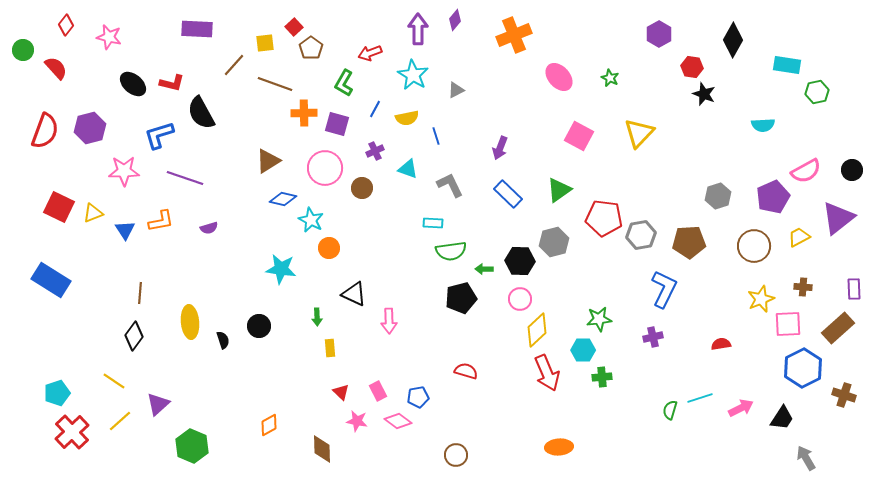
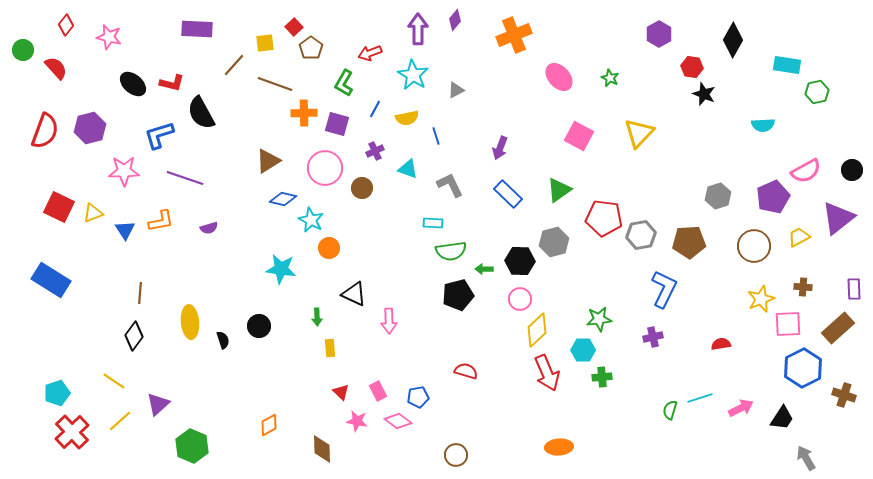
black pentagon at (461, 298): moved 3 px left, 3 px up
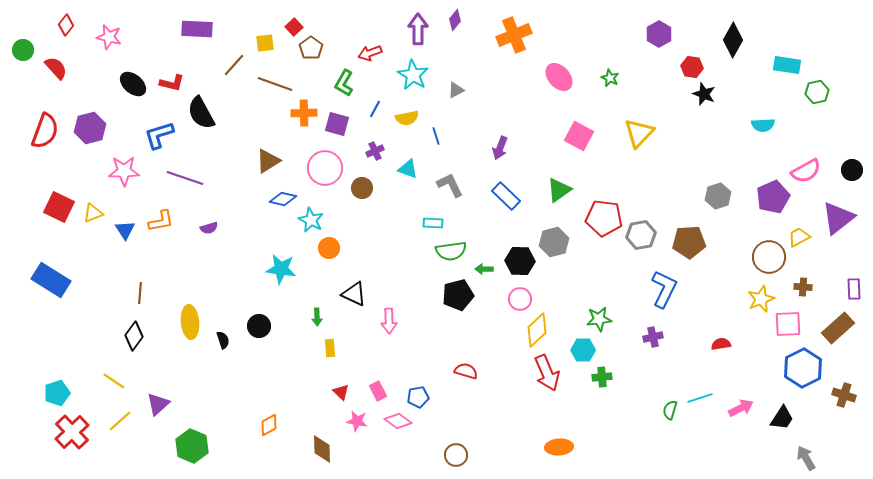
blue rectangle at (508, 194): moved 2 px left, 2 px down
brown circle at (754, 246): moved 15 px right, 11 px down
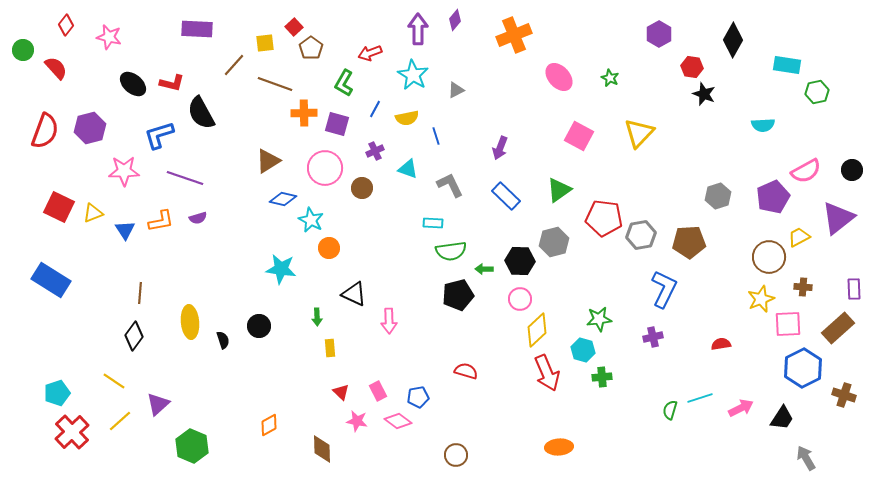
purple semicircle at (209, 228): moved 11 px left, 10 px up
cyan hexagon at (583, 350): rotated 15 degrees clockwise
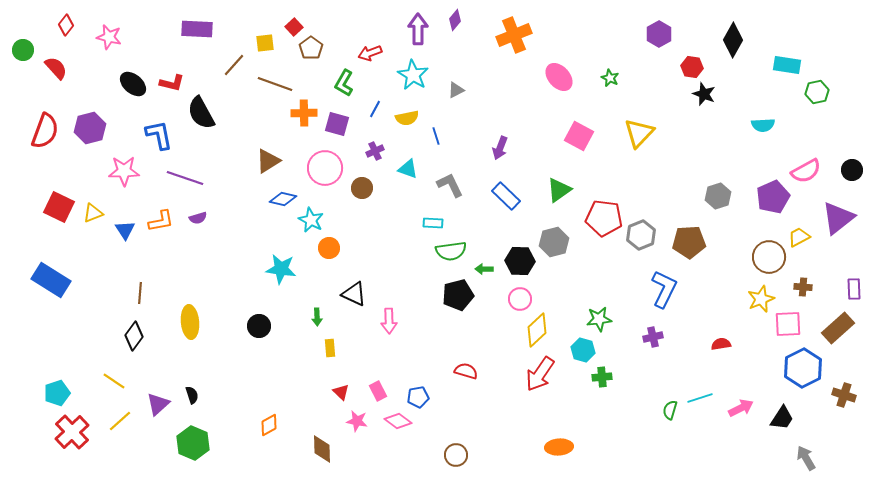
blue L-shape at (159, 135): rotated 96 degrees clockwise
gray hexagon at (641, 235): rotated 12 degrees counterclockwise
black semicircle at (223, 340): moved 31 px left, 55 px down
red arrow at (547, 373): moved 7 px left, 1 px down; rotated 57 degrees clockwise
green hexagon at (192, 446): moved 1 px right, 3 px up
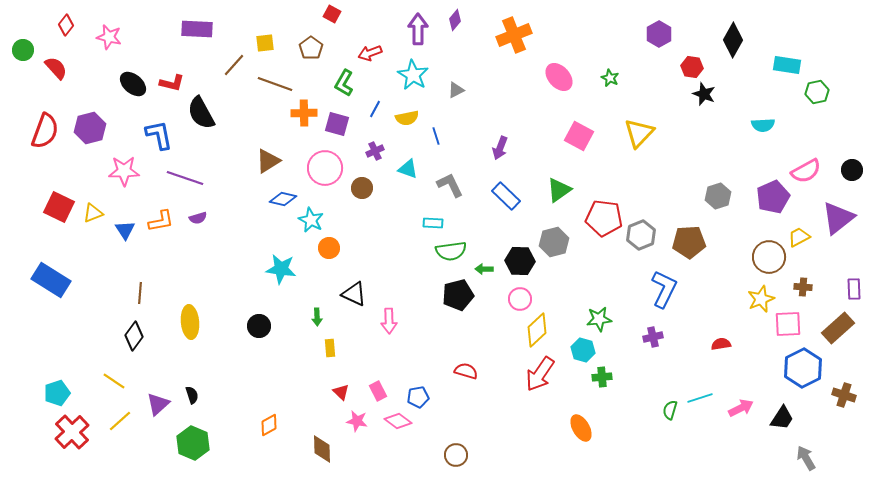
red square at (294, 27): moved 38 px right, 13 px up; rotated 18 degrees counterclockwise
orange ellipse at (559, 447): moved 22 px right, 19 px up; rotated 64 degrees clockwise
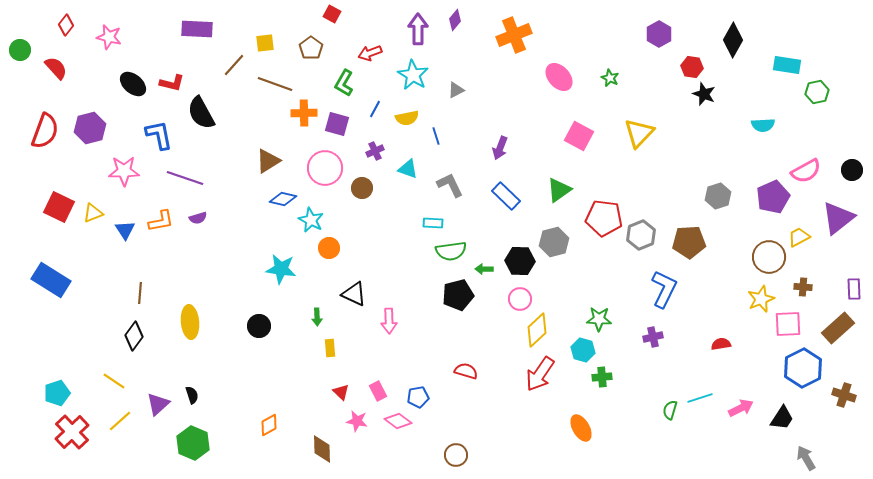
green circle at (23, 50): moved 3 px left
green star at (599, 319): rotated 10 degrees clockwise
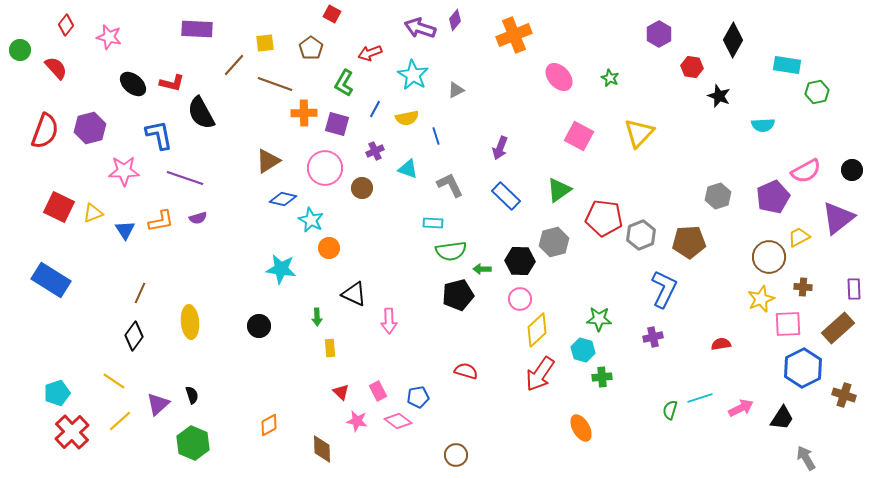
purple arrow at (418, 29): moved 2 px right, 1 px up; rotated 72 degrees counterclockwise
black star at (704, 94): moved 15 px right, 2 px down
green arrow at (484, 269): moved 2 px left
brown line at (140, 293): rotated 20 degrees clockwise
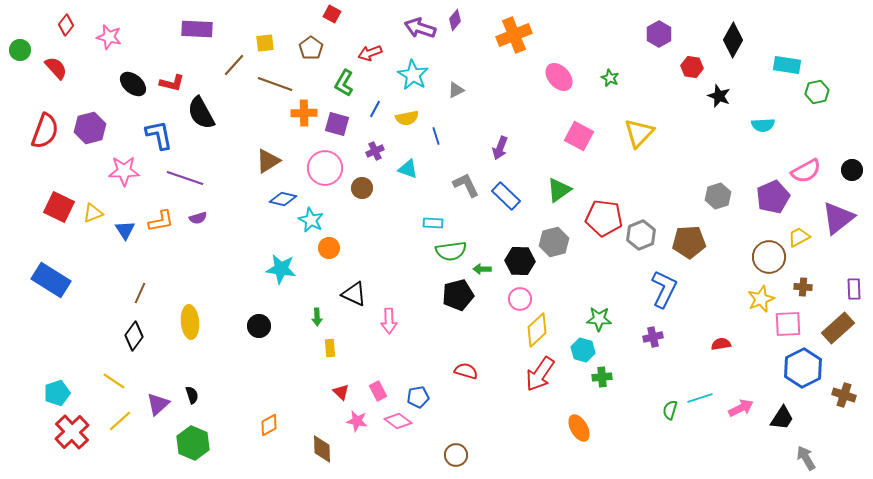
gray L-shape at (450, 185): moved 16 px right
orange ellipse at (581, 428): moved 2 px left
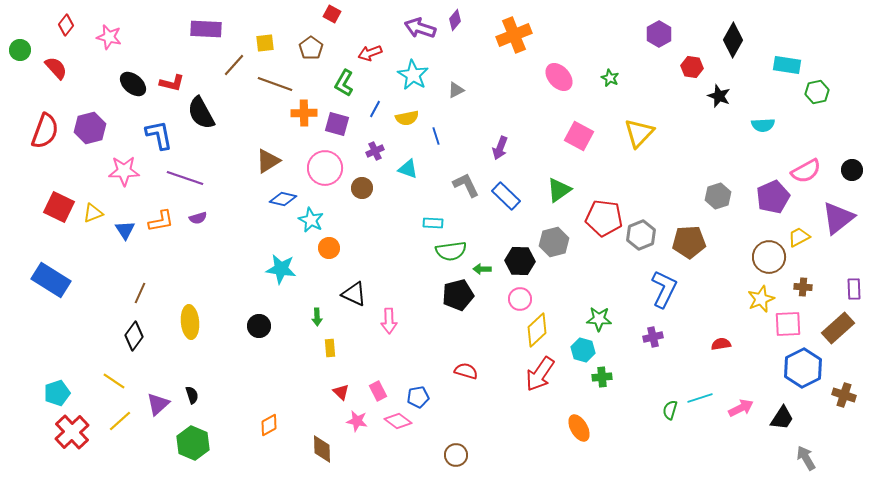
purple rectangle at (197, 29): moved 9 px right
